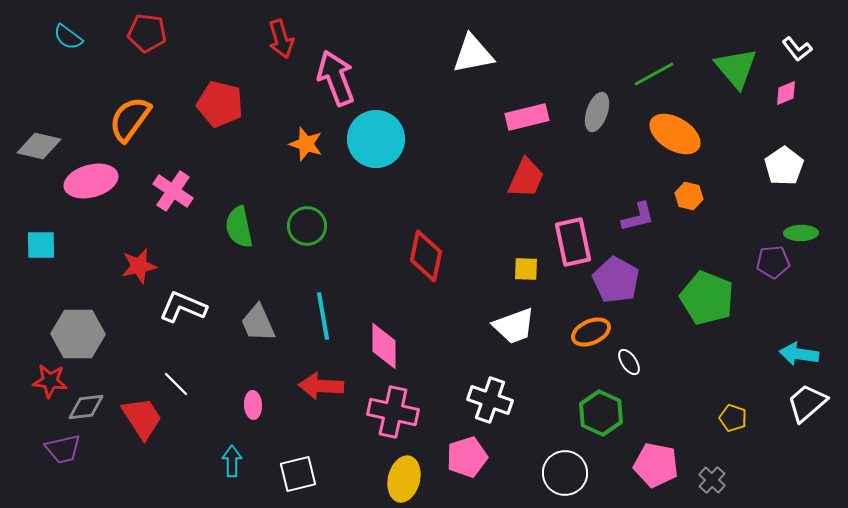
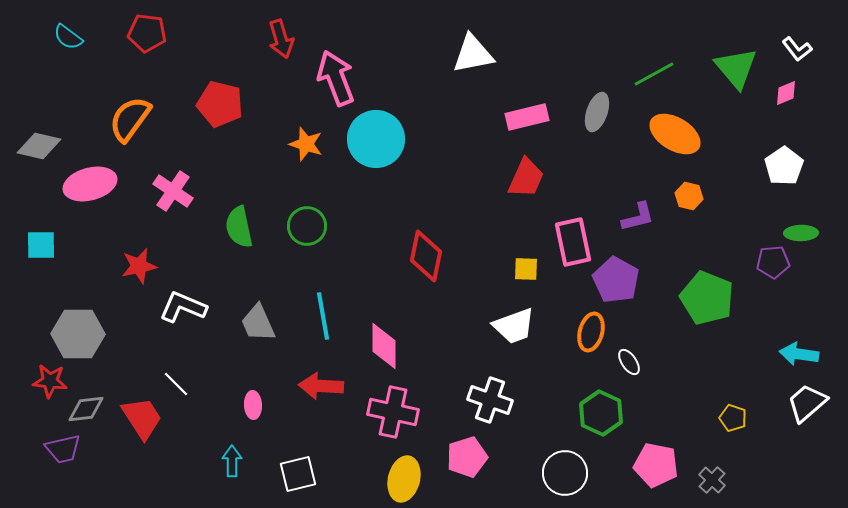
pink ellipse at (91, 181): moved 1 px left, 3 px down
orange ellipse at (591, 332): rotated 51 degrees counterclockwise
gray diamond at (86, 407): moved 2 px down
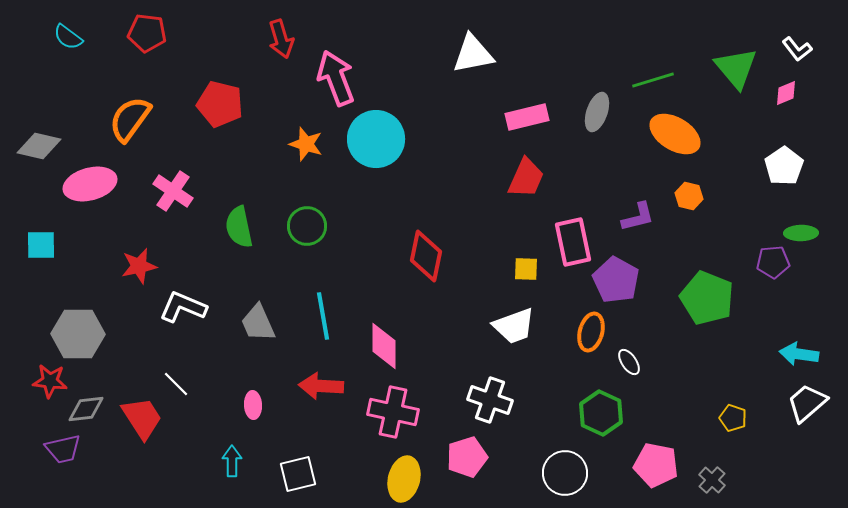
green line at (654, 74): moved 1 px left, 6 px down; rotated 12 degrees clockwise
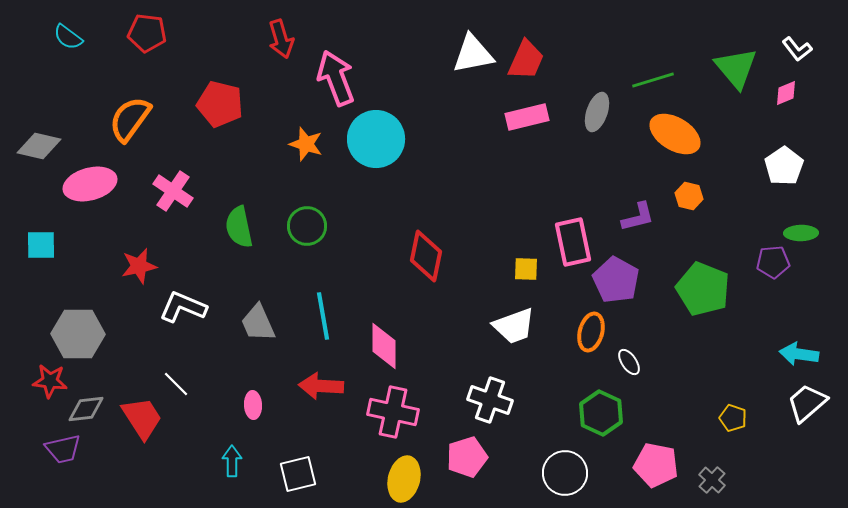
red trapezoid at (526, 178): moved 118 px up
green pentagon at (707, 298): moved 4 px left, 9 px up
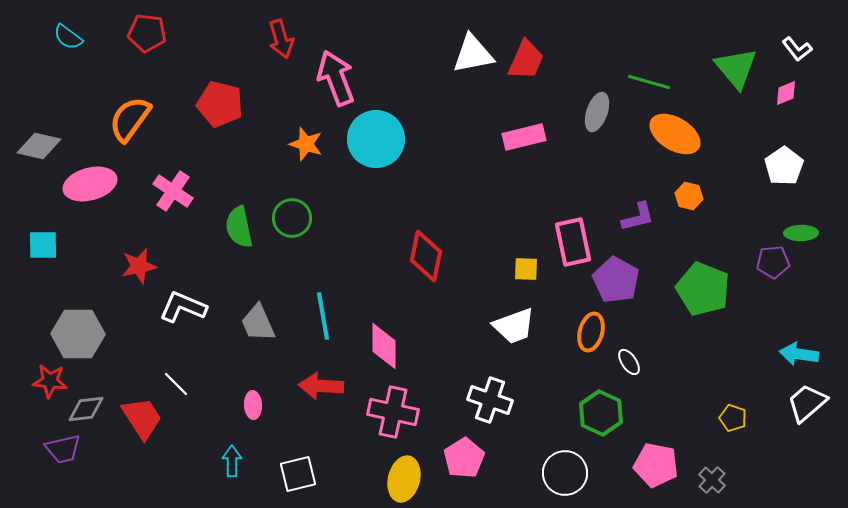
green line at (653, 80): moved 4 px left, 2 px down; rotated 33 degrees clockwise
pink rectangle at (527, 117): moved 3 px left, 20 px down
green circle at (307, 226): moved 15 px left, 8 px up
cyan square at (41, 245): moved 2 px right
pink pentagon at (467, 457): moved 3 px left, 1 px down; rotated 15 degrees counterclockwise
